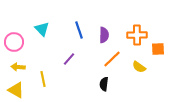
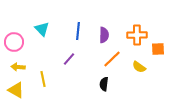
blue line: moved 1 px left, 1 px down; rotated 24 degrees clockwise
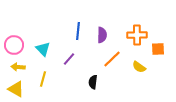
cyan triangle: moved 1 px right, 20 px down
purple semicircle: moved 2 px left
pink circle: moved 3 px down
yellow line: rotated 28 degrees clockwise
black semicircle: moved 11 px left, 2 px up
yellow triangle: moved 1 px up
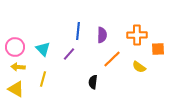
pink circle: moved 1 px right, 2 px down
purple line: moved 5 px up
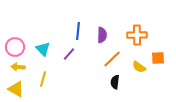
orange square: moved 9 px down
black semicircle: moved 22 px right
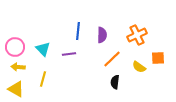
orange cross: rotated 24 degrees counterclockwise
purple line: rotated 40 degrees clockwise
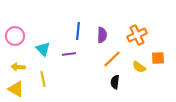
pink circle: moved 11 px up
yellow line: rotated 28 degrees counterclockwise
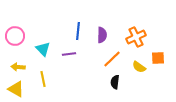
orange cross: moved 1 px left, 2 px down
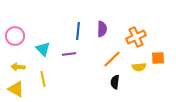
purple semicircle: moved 6 px up
yellow semicircle: rotated 40 degrees counterclockwise
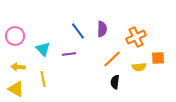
blue line: rotated 42 degrees counterclockwise
